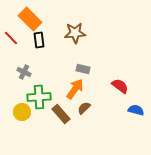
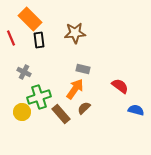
red line: rotated 21 degrees clockwise
green cross: rotated 15 degrees counterclockwise
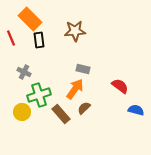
brown star: moved 2 px up
green cross: moved 2 px up
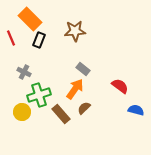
black rectangle: rotated 28 degrees clockwise
gray rectangle: rotated 24 degrees clockwise
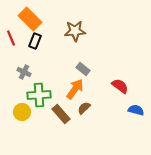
black rectangle: moved 4 px left, 1 px down
green cross: rotated 15 degrees clockwise
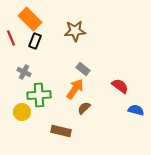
brown rectangle: moved 17 px down; rotated 36 degrees counterclockwise
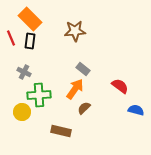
black rectangle: moved 5 px left; rotated 14 degrees counterclockwise
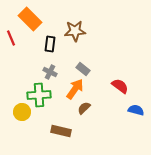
black rectangle: moved 20 px right, 3 px down
gray cross: moved 26 px right
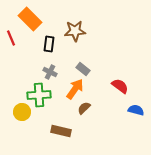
black rectangle: moved 1 px left
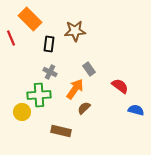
gray rectangle: moved 6 px right; rotated 16 degrees clockwise
